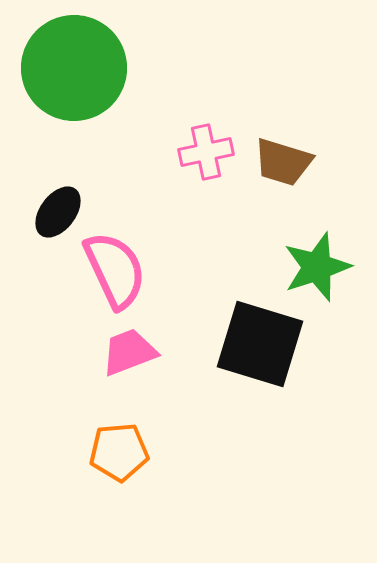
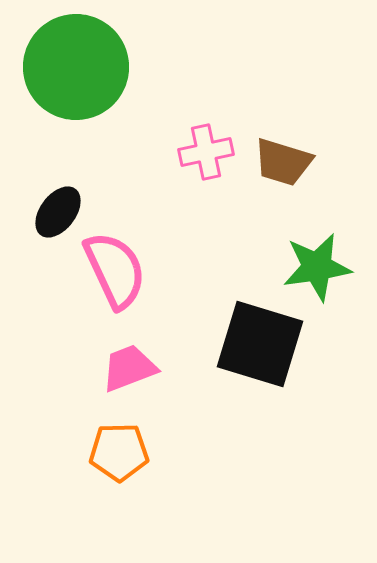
green circle: moved 2 px right, 1 px up
green star: rotated 10 degrees clockwise
pink trapezoid: moved 16 px down
orange pentagon: rotated 4 degrees clockwise
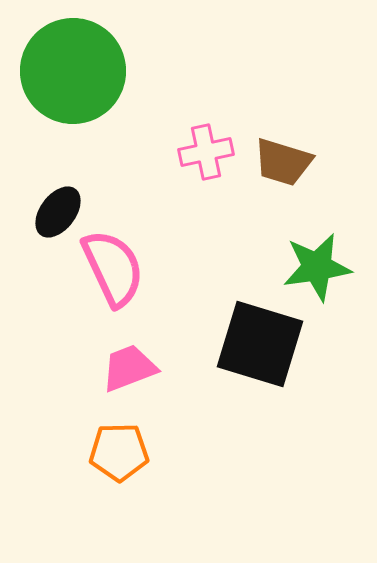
green circle: moved 3 px left, 4 px down
pink semicircle: moved 2 px left, 2 px up
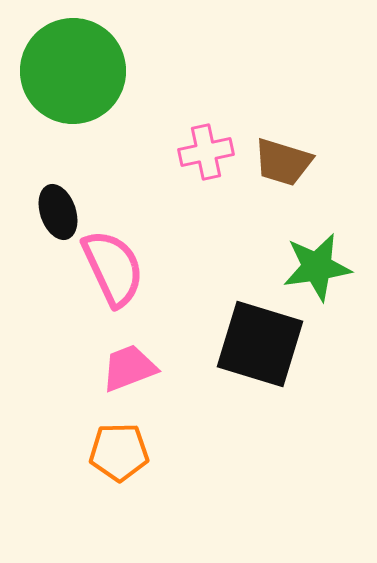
black ellipse: rotated 56 degrees counterclockwise
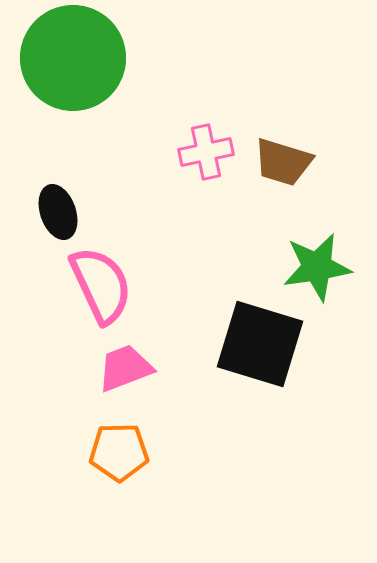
green circle: moved 13 px up
pink semicircle: moved 12 px left, 17 px down
pink trapezoid: moved 4 px left
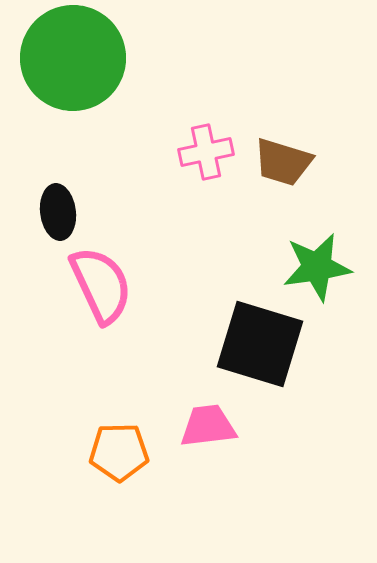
black ellipse: rotated 12 degrees clockwise
pink trapezoid: moved 83 px right, 58 px down; rotated 14 degrees clockwise
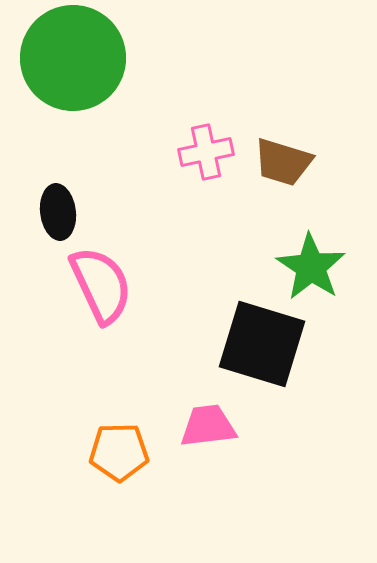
green star: moved 6 px left; rotated 30 degrees counterclockwise
black square: moved 2 px right
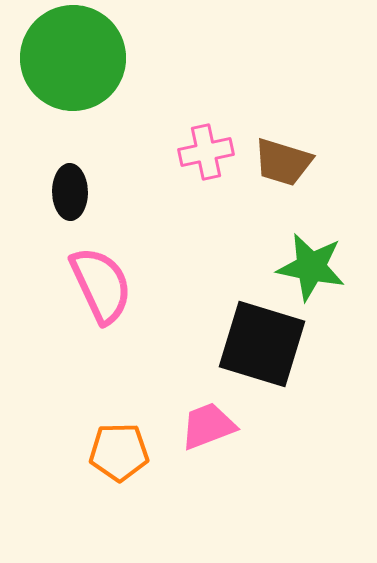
black ellipse: moved 12 px right, 20 px up; rotated 6 degrees clockwise
green star: rotated 22 degrees counterclockwise
pink trapezoid: rotated 14 degrees counterclockwise
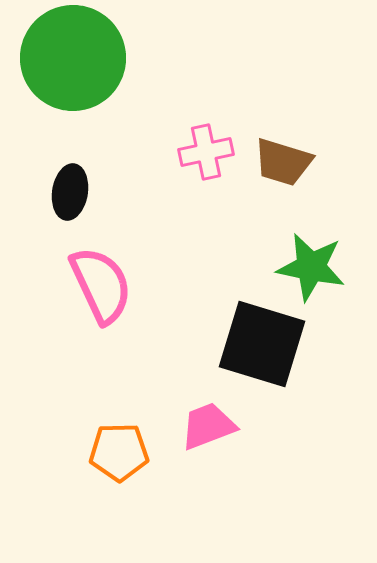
black ellipse: rotated 10 degrees clockwise
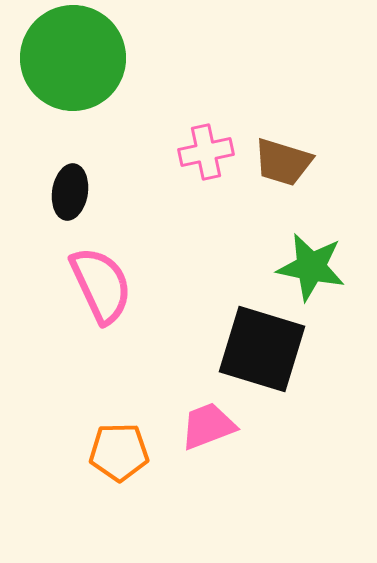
black square: moved 5 px down
